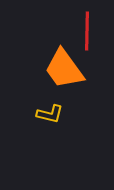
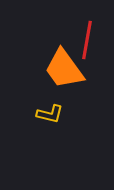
red line: moved 9 px down; rotated 9 degrees clockwise
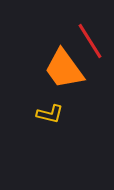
red line: moved 3 px right, 1 px down; rotated 42 degrees counterclockwise
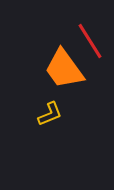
yellow L-shape: rotated 36 degrees counterclockwise
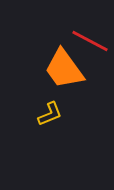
red line: rotated 30 degrees counterclockwise
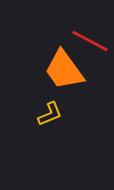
orange trapezoid: moved 1 px down
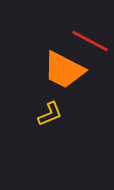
orange trapezoid: rotated 27 degrees counterclockwise
